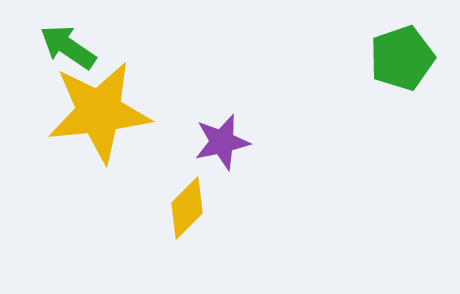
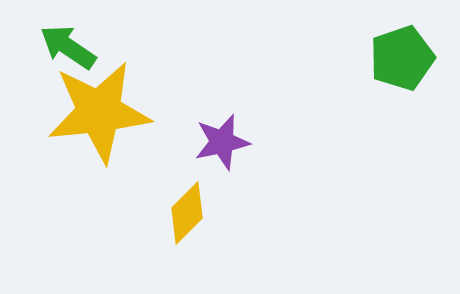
yellow diamond: moved 5 px down
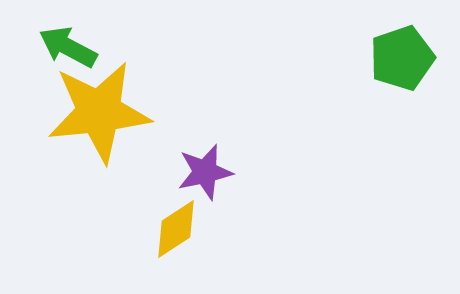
green arrow: rotated 6 degrees counterclockwise
purple star: moved 17 px left, 30 px down
yellow diamond: moved 11 px left, 16 px down; rotated 12 degrees clockwise
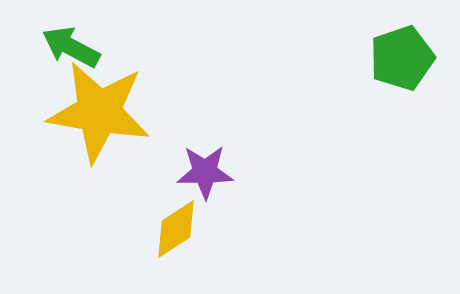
green arrow: moved 3 px right
yellow star: rotated 16 degrees clockwise
purple star: rotated 12 degrees clockwise
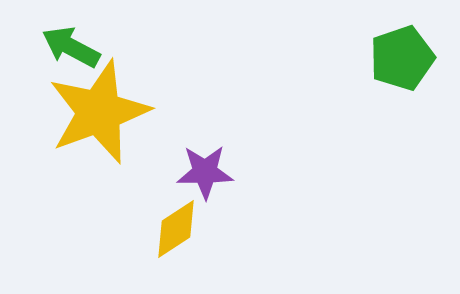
yellow star: rotated 30 degrees counterclockwise
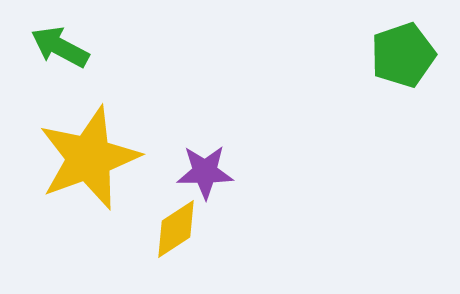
green arrow: moved 11 px left
green pentagon: moved 1 px right, 3 px up
yellow star: moved 10 px left, 46 px down
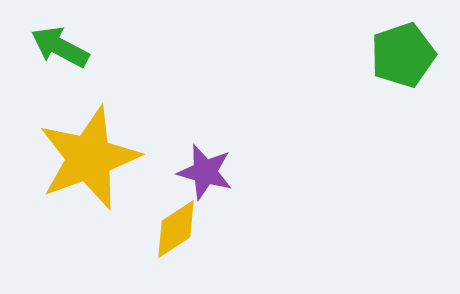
purple star: rotated 16 degrees clockwise
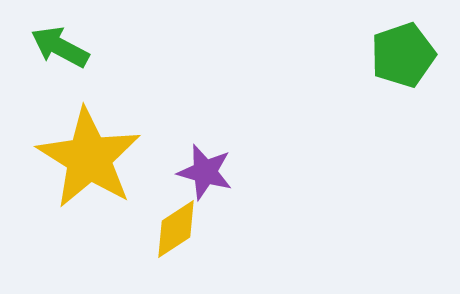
yellow star: rotated 20 degrees counterclockwise
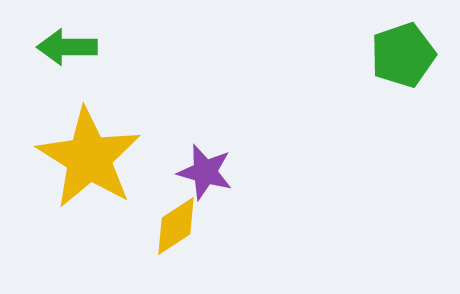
green arrow: moved 7 px right; rotated 28 degrees counterclockwise
yellow diamond: moved 3 px up
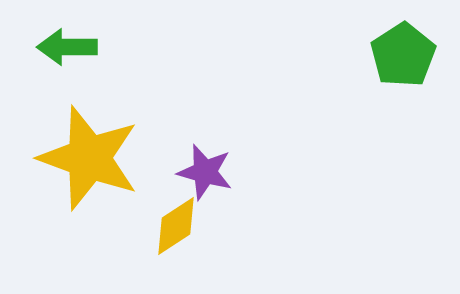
green pentagon: rotated 14 degrees counterclockwise
yellow star: rotated 12 degrees counterclockwise
